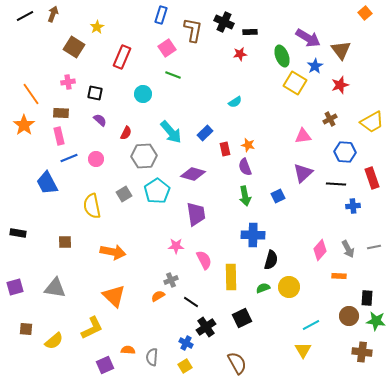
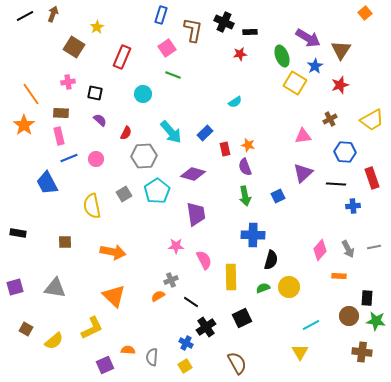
brown triangle at (341, 50): rotated 10 degrees clockwise
yellow trapezoid at (372, 122): moved 2 px up
brown square at (26, 329): rotated 24 degrees clockwise
yellow triangle at (303, 350): moved 3 px left, 2 px down
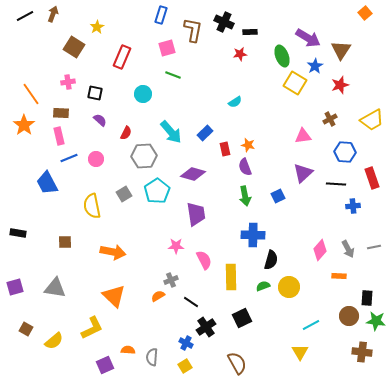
pink square at (167, 48): rotated 18 degrees clockwise
green semicircle at (263, 288): moved 2 px up
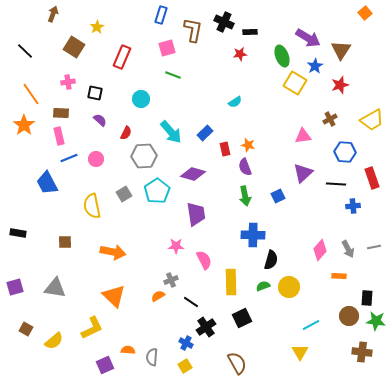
black line at (25, 16): moved 35 px down; rotated 72 degrees clockwise
cyan circle at (143, 94): moved 2 px left, 5 px down
yellow rectangle at (231, 277): moved 5 px down
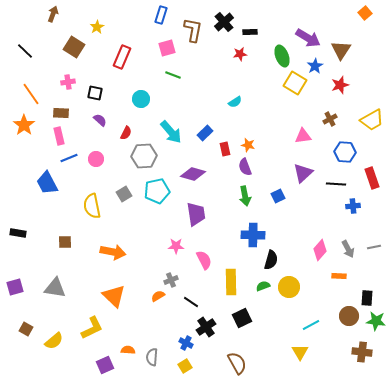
black cross at (224, 22): rotated 24 degrees clockwise
cyan pentagon at (157, 191): rotated 20 degrees clockwise
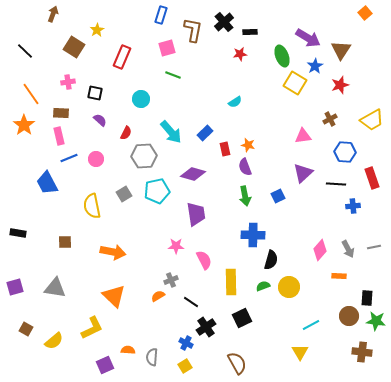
yellow star at (97, 27): moved 3 px down
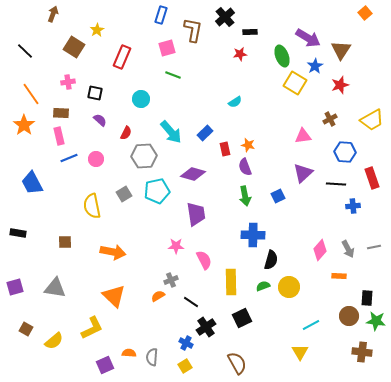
black cross at (224, 22): moved 1 px right, 5 px up
blue trapezoid at (47, 183): moved 15 px left
orange semicircle at (128, 350): moved 1 px right, 3 px down
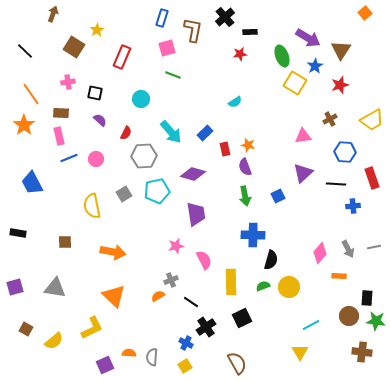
blue rectangle at (161, 15): moved 1 px right, 3 px down
pink star at (176, 246): rotated 14 degrees counterclockwise
pink diamond at (320, 250): moved 3 px down
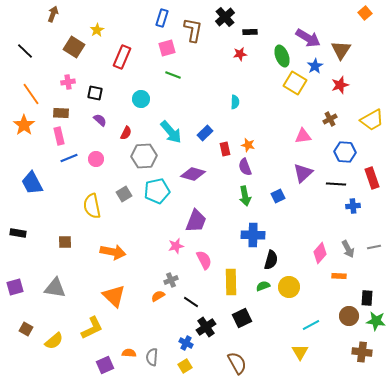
cyan semicircle at (235, 102): rotated 56 degrees counterclockwise
purple trapezoid at (196, 214): moved 7 px down; rotated 30 degrees clockwise
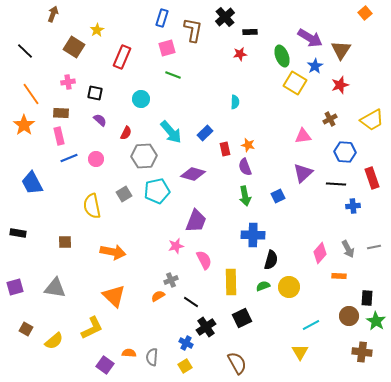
purple arrow at (308, 38): moved 2 px right
green star at (376, 321): rotated 24 degrees clockwise
purple square at (105, 365): rotated 30 degrees counterclockwise
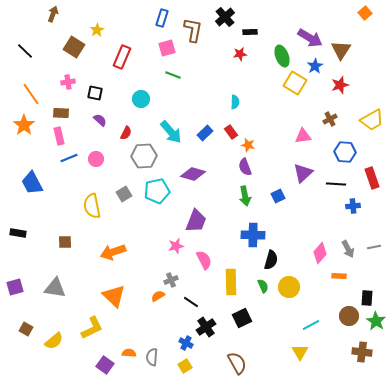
red rectangle at (225, 149): moved 6 px right, 17 px up; rotated 24 degrees counterclockwise
orange arrow at (113, 252): rotated 150 degrees clockwise
green semicircle at (263, 286): rotated 88 degrees clockwise
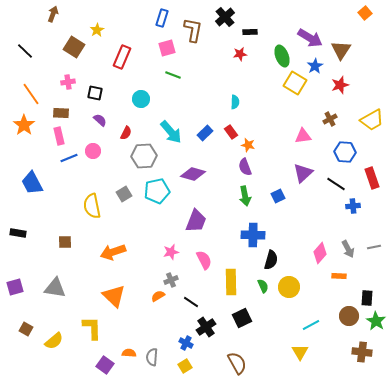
pink circle at (96, 159): moved 3 px left, 8 px up
black line at (336, 184): rotated 30 degrees clockwise
pink star at (176, 246): moved 5 px left, 6 px down
yellow L-shape at (92, 328): rotated 65 degrees counterclockwise
